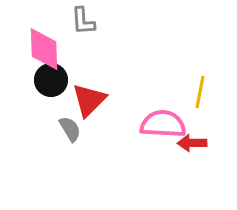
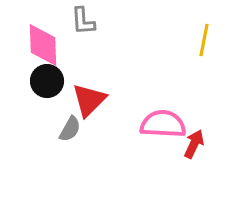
pink diamond: moved 1 px left, 4 px up
black circle: moved 4 px left, 1 px down
yellow line: moved 4 px right, 52 px up
gray semicircle: rotated 60 degrees clockwise
red arrow: moved 2 px right, 1 px down; rotated 116 degrees clockwise
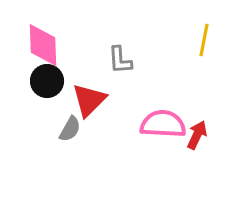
gray L-shape: moved 37 px right, 39 px down
red arrow: moved 3 px right, 9 px up
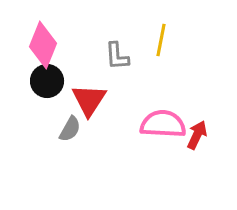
yellow line: moved 43 px left
pink diamond: rotated 24 degrees clockwise
gray L-shape: moved 3 px left, 4 px up
red triangle: rotated 12 degrees counterclockwise
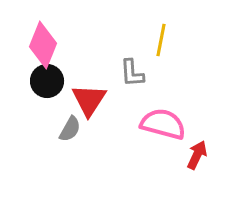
gray L-shape: moved 15 px right, 17 px down
pink semicircle: rotated 12 degrees clockwise
red arrow: moved 20 px down
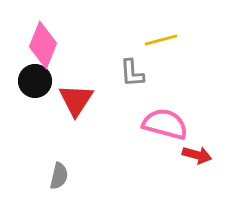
yellow line: rotated 64 degrees clockwise
black circle: moved 12 px left
red triangle: moved 13 px left
pink semicircle: moved 2 px right
gray semicircle: moved 11 px left, 47 px down; rotated 16 degrees counterclockwise
red arrow: rotated 80 degrees clockwise
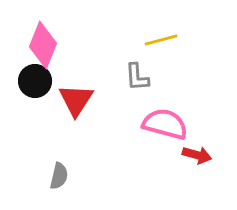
gray L-shape: moved 5 px right, 4 px down
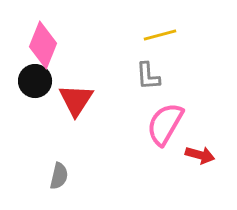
yellow line: moved 1 px left, 5 px up
gray L-shape: moved 11 px right, 1 px up
pink semicircle: rotated 75 degrees counterclockwise
red arrow: moved 3 px right
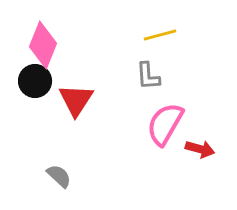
red arrow: moved 6 px up
gray semicircle: rotated 60 degrees counterclockwise
